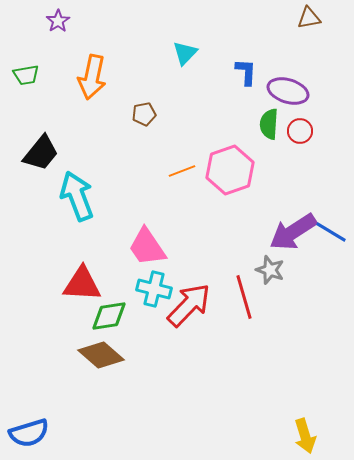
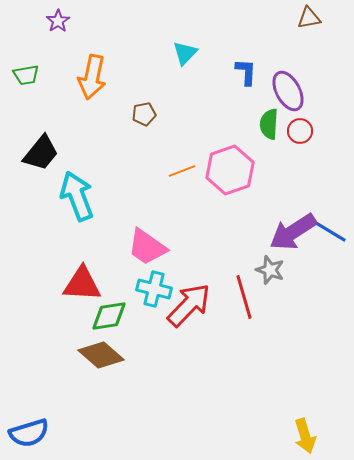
purple ellipse: rotated 45 degrees clockwise
pink trapezoid: rotated 21 degrees counterclockwise
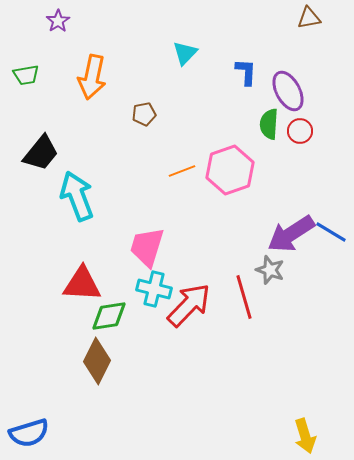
purple arrow: moved 2 px left, 2 px down
pink trapezoid: rotated 72 degrees clockwise
brown diamond: moved 4 px left, 6 px down; rotated 75 degrees clockwise
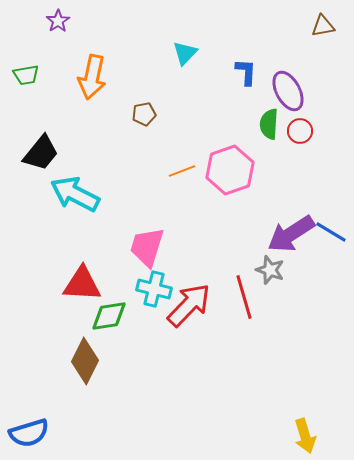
brown triangle: moved 14 px right, 8 px down
cyan arrow: moved 2 px left, 2 px up; rotated 42 degrees counterclockwise
brown diamond: moved 12 px left
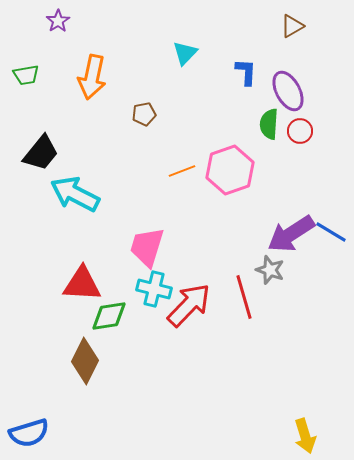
brown triangle: moved 31 px left; rotated 20 degrees counterclockwise
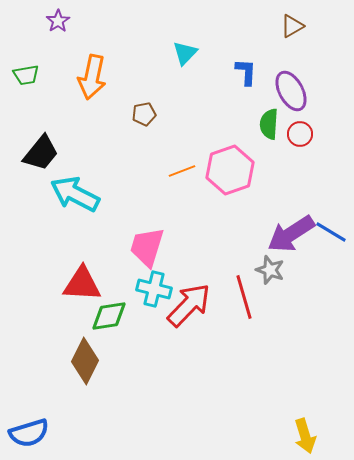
purple ellipse: moved 3 px right
red circle: moved 3 px down
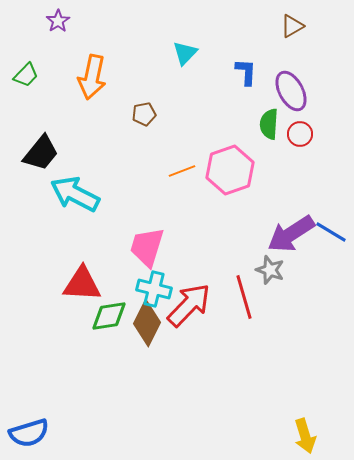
green trapezoid: rotated 36 degrees counterclockwise
brown diamond: moved 62 px right, 38 px up
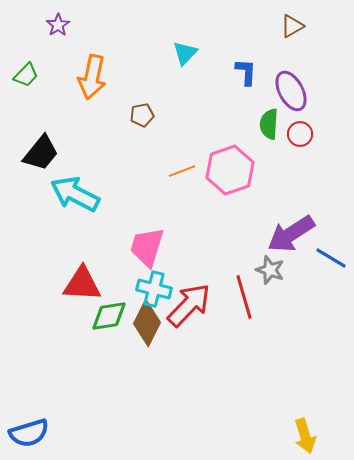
purple star: moved 4 px down
brown pentagon: moved 2 px left, 1 px down
blue line: moved 26 px down
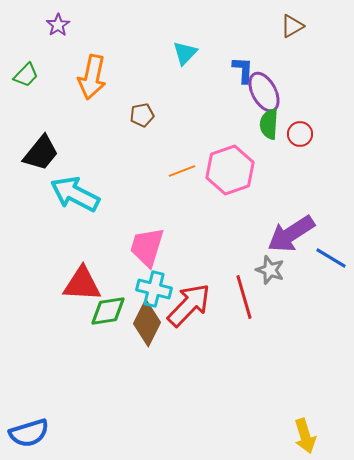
blue L-shape: moved 3 px left, 2 px up
purple ellipse: moved 27 px left, 1 px down
green diamond: moved 1 px left, 5 px up
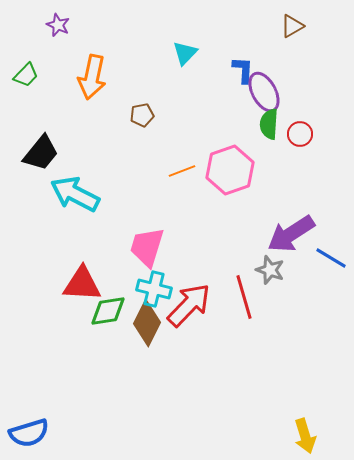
purple star: rotated 15 degrees counterclockwise
